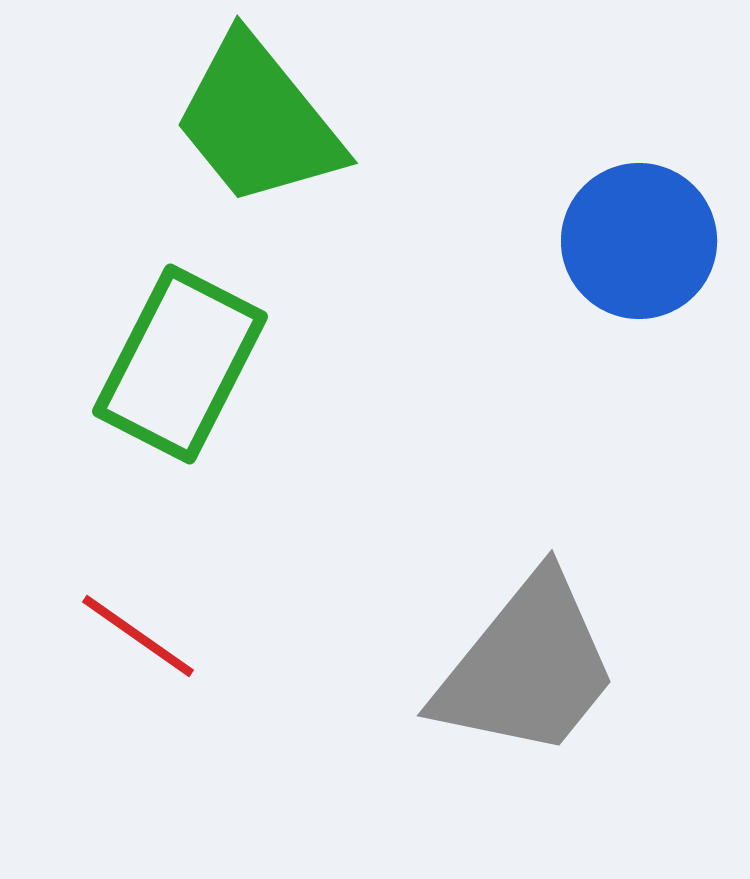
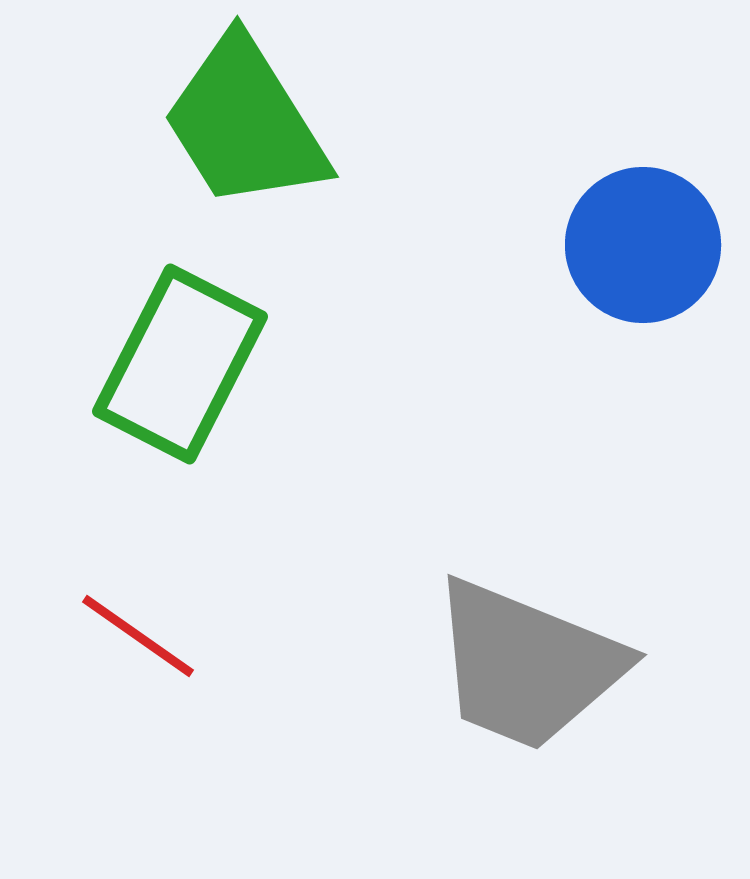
green trapezoid: moved 13 px left, 2 px down; rotated 7 degrees clockwise
blue circle: moved 4 px right, 4 px down
gray trapezoid: moved 2 px up; rotated 73 degrees clockwise
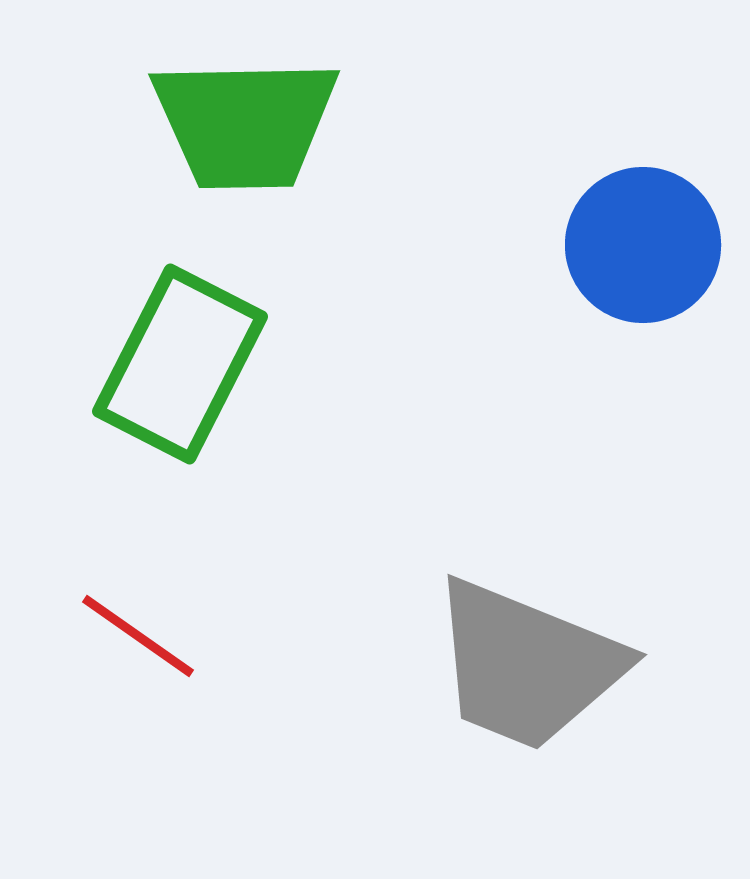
green trapezoid: rotated 59 degrees counterclockwise
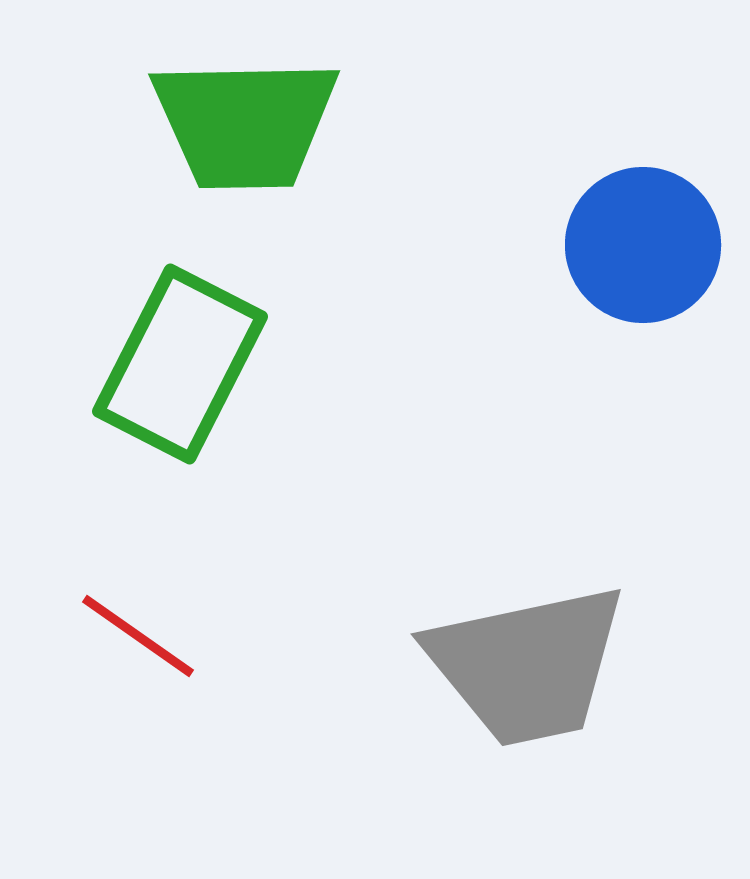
gray trapezoid: rotated 34 degrees counterclockwise
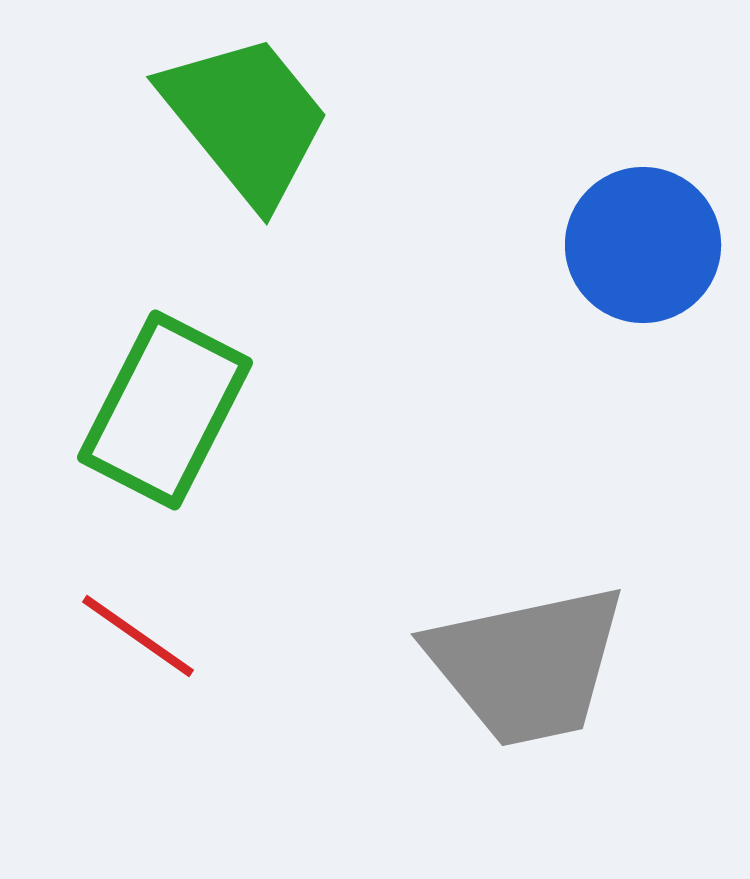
green trapezoid: moved 1 px right, 4 px up; rotated 128 degrees counterclockwise
green rectangle: moved 15 px left, 46 px down
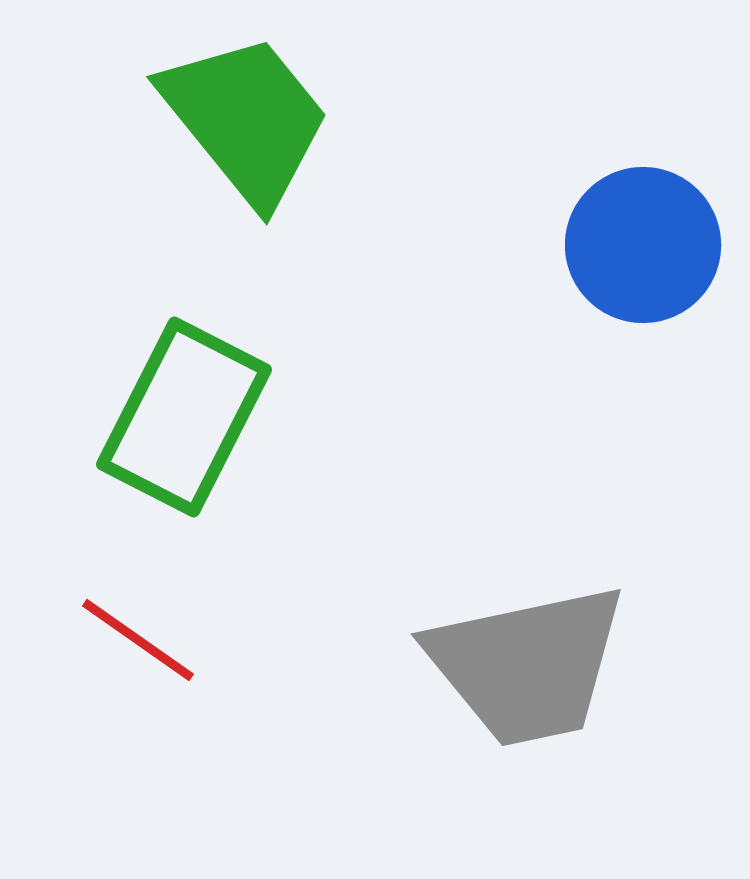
green rectangle: moved 19 px right, 7 px down
red line: moved 4 px down
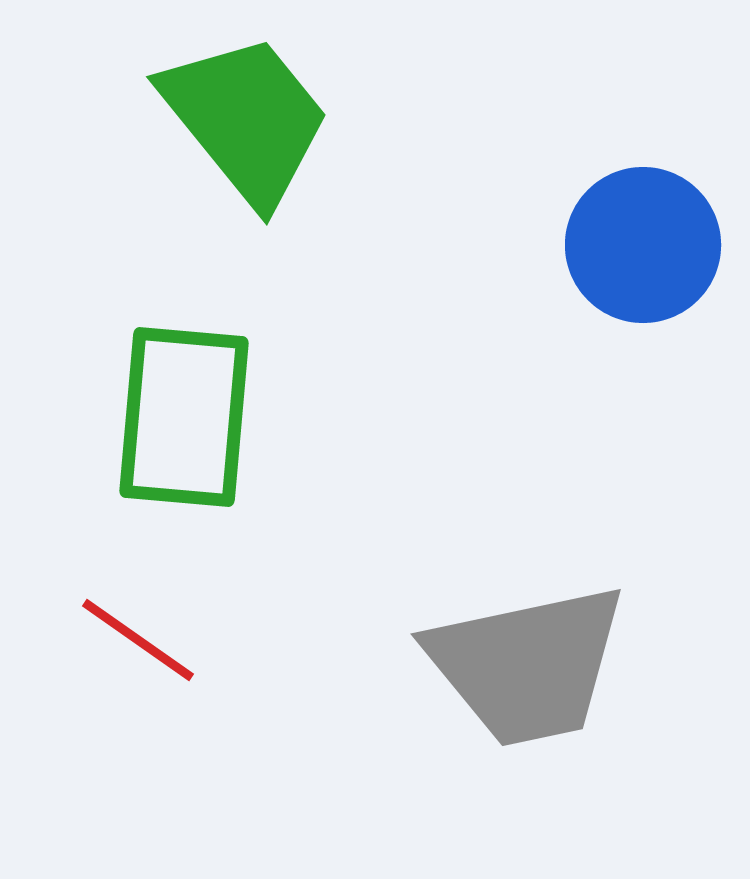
green rectangle: rotated 22 degrees counterclockwise
